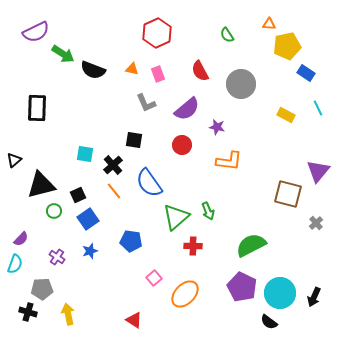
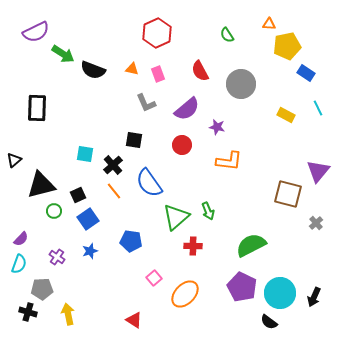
cyan semicircle at (15, 264): moved 4 px right
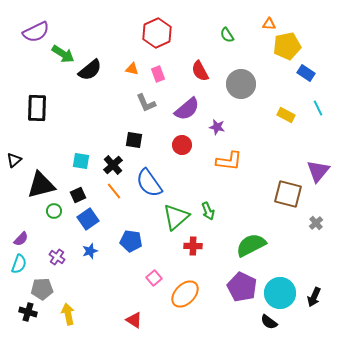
black semicircle at (93, 70): moved 3 px left; rotated 60 degrees counterclockwise
cyan square at (85, 154): moved 4 px left, 7 px down
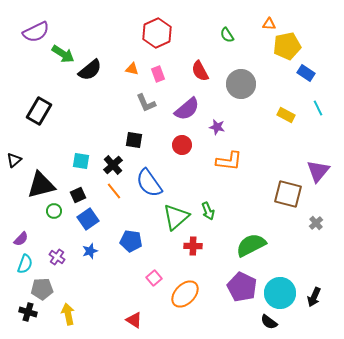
black rectangle at (37, 108): moved 2 px right, 3 px down; rotated 28 degrees clockwise
cyan semicircle at (19, 264): moved 6 px right
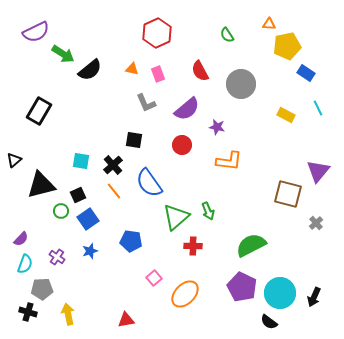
green circle at (54, 211): moved 7 px right
red triangle at (134, 320): moved 8 px left; rotated 42 degrees counterclockwise
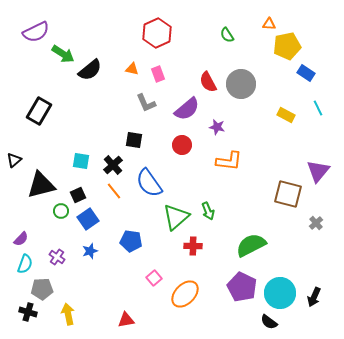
red semicircle at (200, 71): moved 8 px right, 11 px down
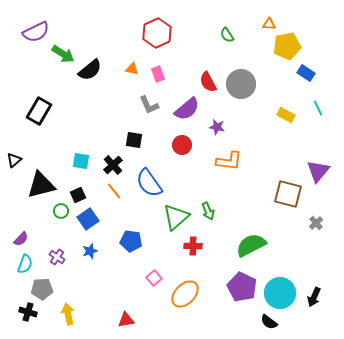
gray L-shape at (146, 103): moved 3 px right, 2 px down
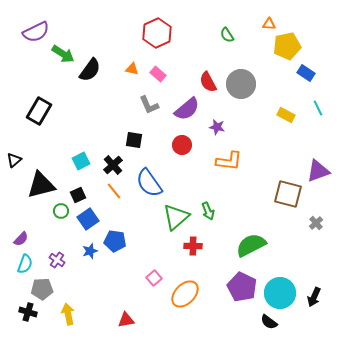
black semicircle at (90, 70): rotated 15 degrees counterclockwise
pink rectangle at (158, 74): rotated 28 degrees counterclockwise
cyan square at (81, 161): rotated 36 degrees counterclockwise
purple triangle at (318, 171): rotated 30 degrees clockwise
blue pentagon at (131, 241): moved 16 px left
purple cross at (57, 257): moved 3 px down
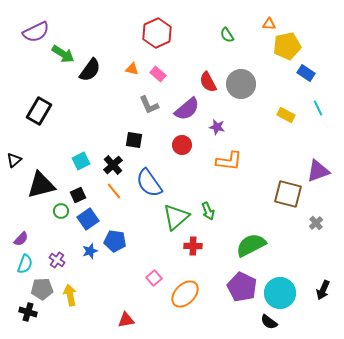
black arrow at (314, 297): moved 9 px right, 7 px up
yellow arrow at (68, 314): moved 2 px right, 19 px up
